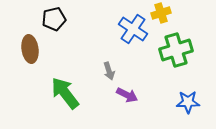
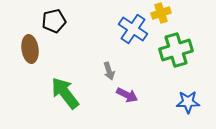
black pentagon: moved 2 px down
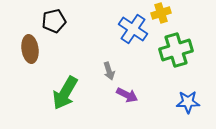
green arrow: rotated 112 degrees counterclockwise
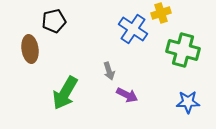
green cross: moved 7 px right; rotated 32 degrees clockwise
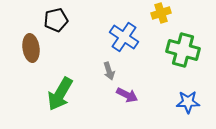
black pentagon: moved 2 px right, 1 px up
blue cross: moved 9 px left, 8 px down
brown ellipse: moved 1 px right, 1 px up
green arrow: moved 5 px left, 1 px down
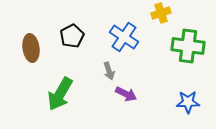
black pentagon: moved 16 px right, 16 px down; rotated 15 degrees counterclockwise
green cross: moved 5 px right, 4 px up; rotated 8 degrees counterclockwise
purple arrow: moved 1 px left, 1 px up
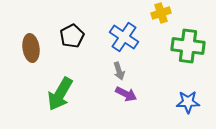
gray arrow: moved 10 px right
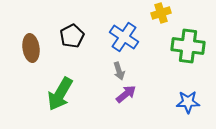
purple arrow: rotated 65 degrees counterclockwise
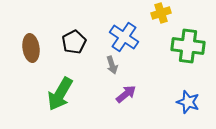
black pentagon: moved 2 px right, 6 px down
gray arrow: moved 7 px left, 6 px up
blue star: rotated 20 degrees clockwise
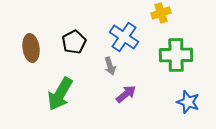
green cross: moved 12 px left, 9 px down; rotated 8 degrees counterclockwise
gray arrow: moved 2 px left, 1 px down
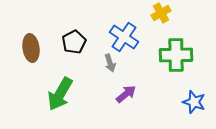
yellow cross: rotated 12 degrees counterclockwise
gray arrow: moved 3 px up
blue star: moved 6 px right
